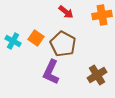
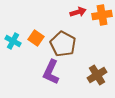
red arrow: moved 12 px right; rotated 56 degrees counterclockwise
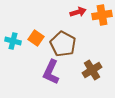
cyan cross: rotated 14 degrees counterclockwise
brown cross: moved 5 px left, 5 px up
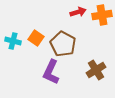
brown cross: moved 4 px right
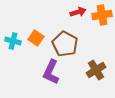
brown pentagon: moved 2 px right
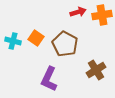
purple L-shape: moved 2 px left, 7 px down
